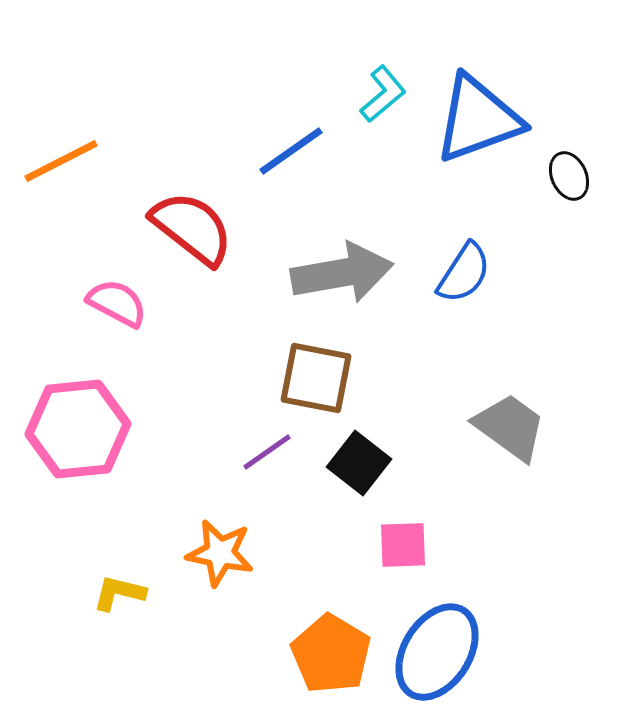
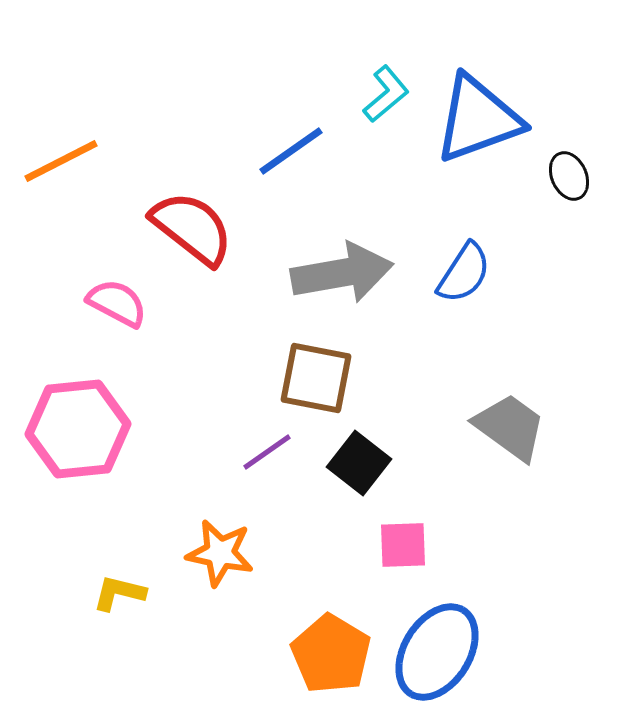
cyan L-shape: moved 3 px right
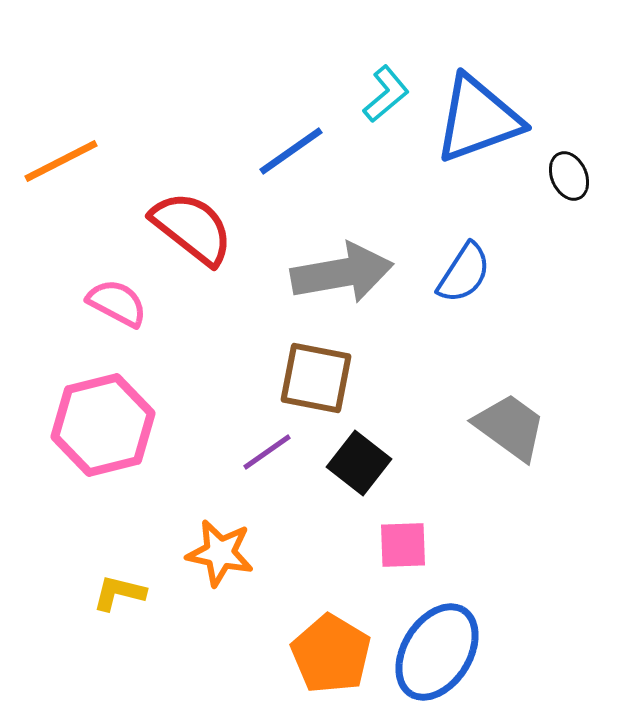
pink hexagon: moved 25 px right, 4 px up; rotated 8 degrees counterclockwise
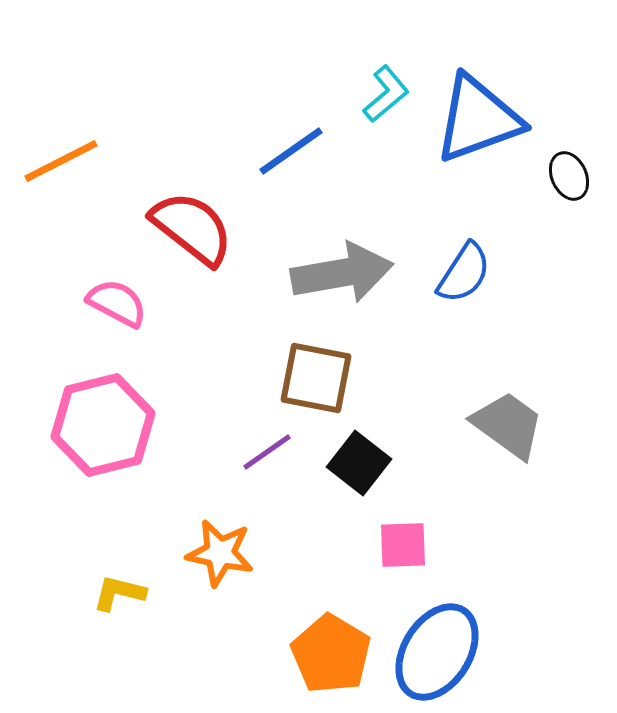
gray trapezoid: moved 2 px left, 2 px up
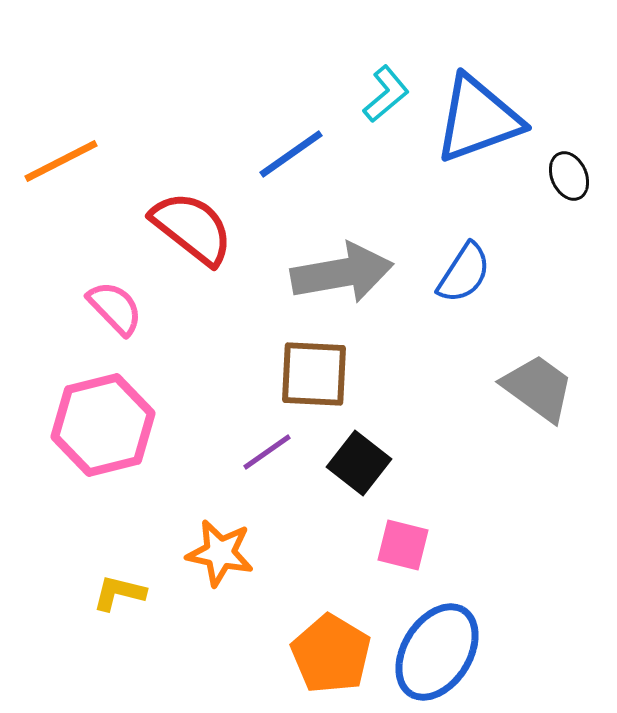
blue line: moved 3 px down
pink semicircle: moved 2 px left, 5 px down; rotated 18 degrees clockwise
brown square: moved 2 px left, 4 px up; rotated 8 degrees counterclockwise
gray trapezoid: moved 30 px right, 37 px up
pink square: rotated 16 degrees clockwise
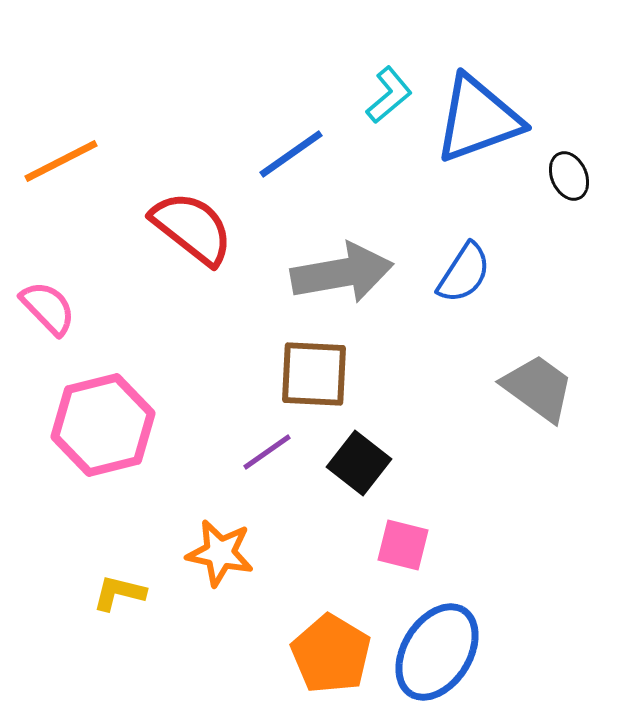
cyan L-shape: moved 3 px right, 1 px down
pink semicircle: moved 67 px left
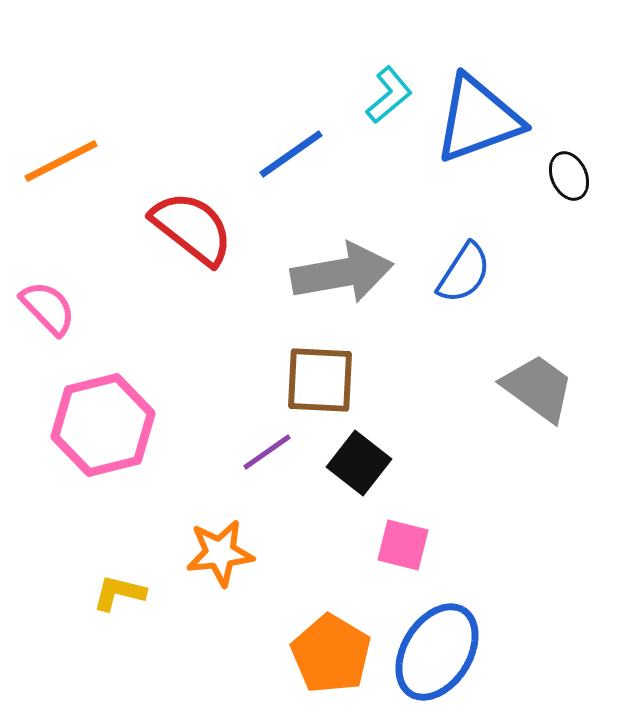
brown square: moved 6 px right, 6 px down
orange star: rotated 18 degrees counterclockwise
